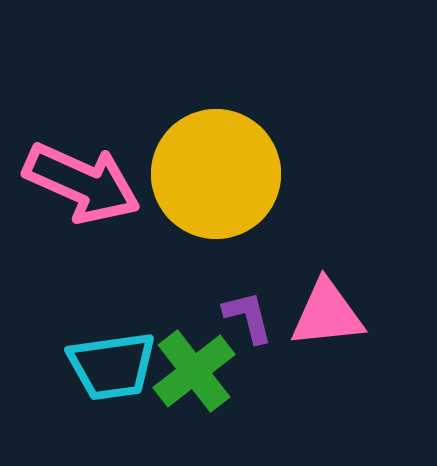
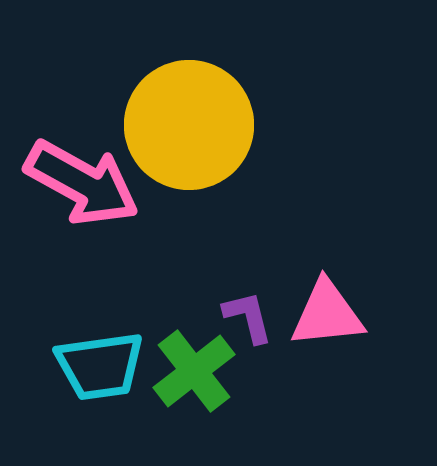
yellow circle: moved 27 px left, 49 px up
pink arrow: rotated 5 degrees clockwise
cyan trapezoid: moved 12 px left
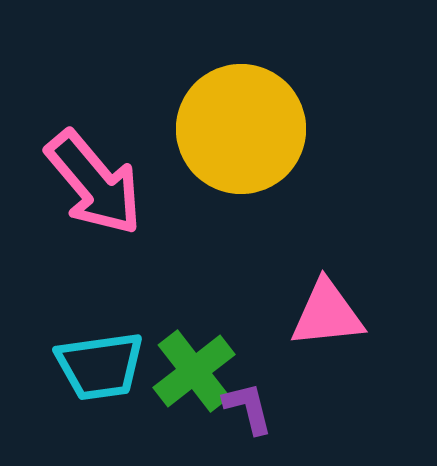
yellow circle: moved 52 px right, 4 px down
pink arrow: moved 12 px right; rotated 21 degrees clockwise
purple L-shape: moved 91 px down
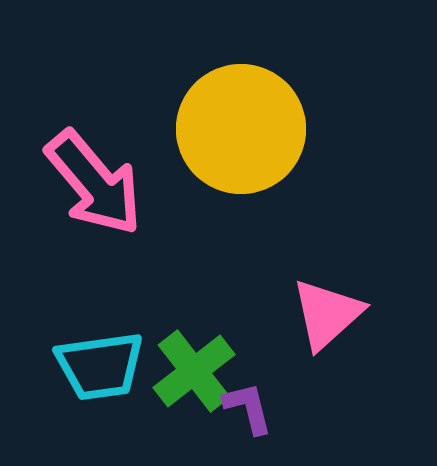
pink triangle: rotated 36 degrees counterclockwise
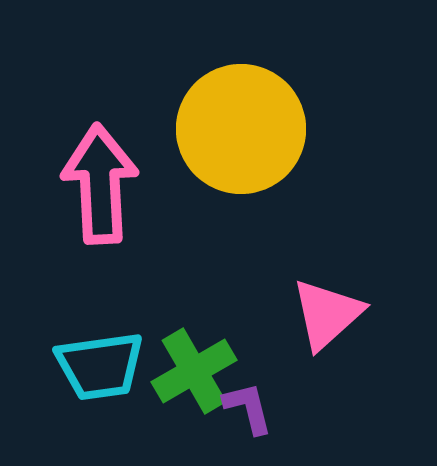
pink arrow: moved 6 px right, 1 px down; rotated 143 degrees counterclockwise
green cross: rotated 8 degrees clockwise
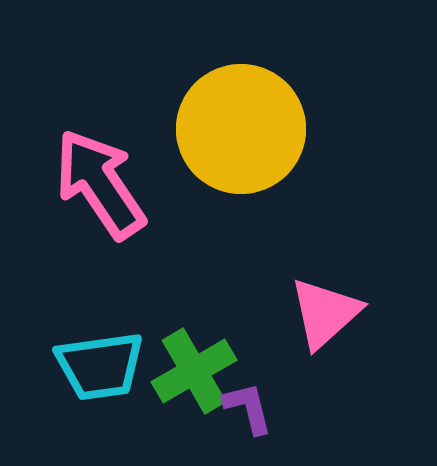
pink arrow: rotated 31 degrees counterclockwise
pink triangle: moved 2 px left, 1 px up
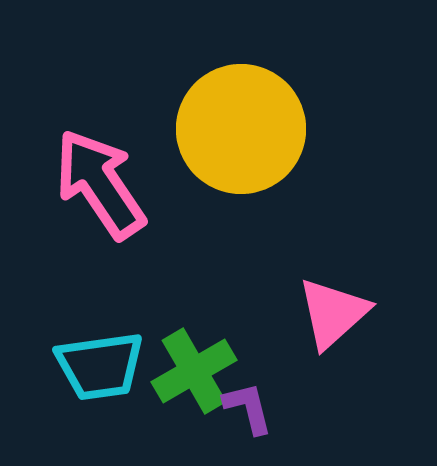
pink triangle: moved 8 px right
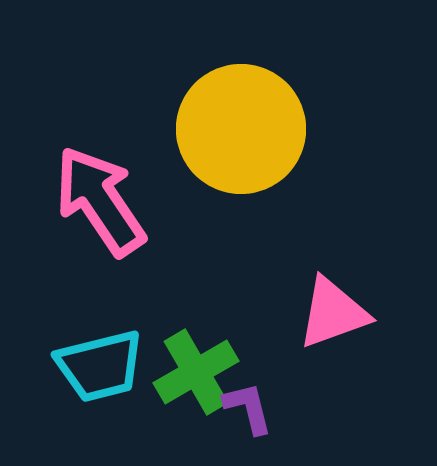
pink arrow: moved 17 px down
pink triangle: rotated 22 degrees clockwise
cyan trapezoid: rotated 6 degrees counterclockwise
green cross: moved 2 px right, 1 px down
